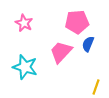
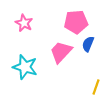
pink pentagon: moved 1 px left
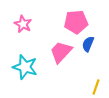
pink star: moved 1 px left, 1 px down
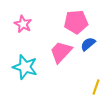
blue semicircle: rotated 28 degrees clockwise
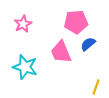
pink star: rotated 18 degrees clockwise
pink trapezoid: rotated 65 degrees counterclockwise
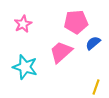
blue semicircle: moved 5 px right, 1 px up
pink trapezoid: rotated 70 degrees clockwise
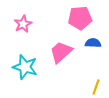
pink pentagon: moved 4 px right, 4 px up
blue semicircle: rotated 42 degrees clockwise
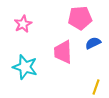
blue semicircle: rotated 28 degrees counterclockwise
pink trapezoid: moved 2 px right; rotated 50 degrees counterclockwise
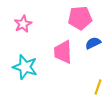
yellow line: moved 2 px right
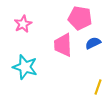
pink pentagon: rotated 15 degrees clockwise
pink trapezoid: moved 7 px up
